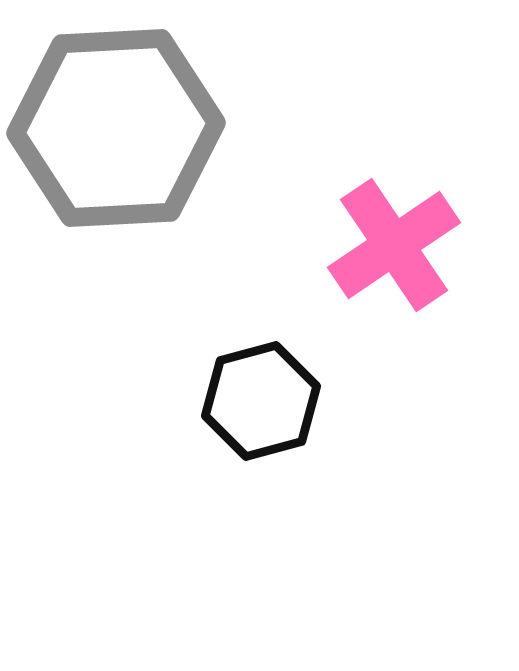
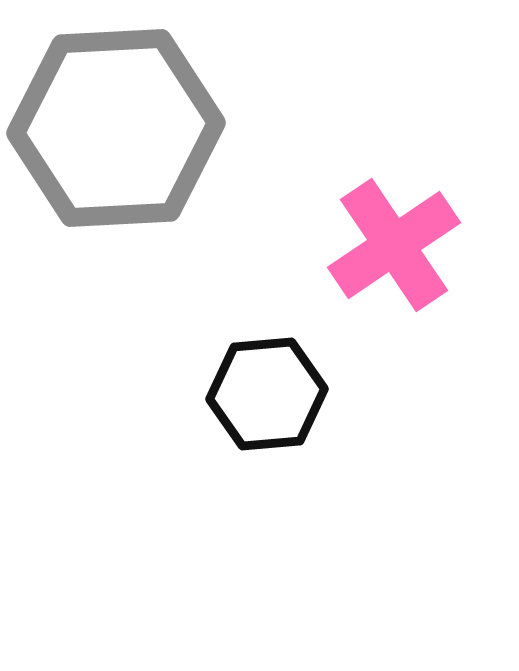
black hexagon: moved 6 px right, 7 px up; rotated 10 degrees clockwise
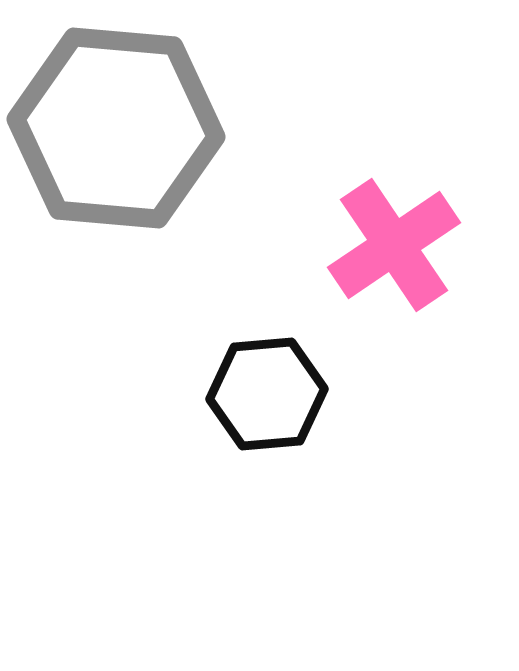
gray hexagon: rotated 8 degrees clockwise
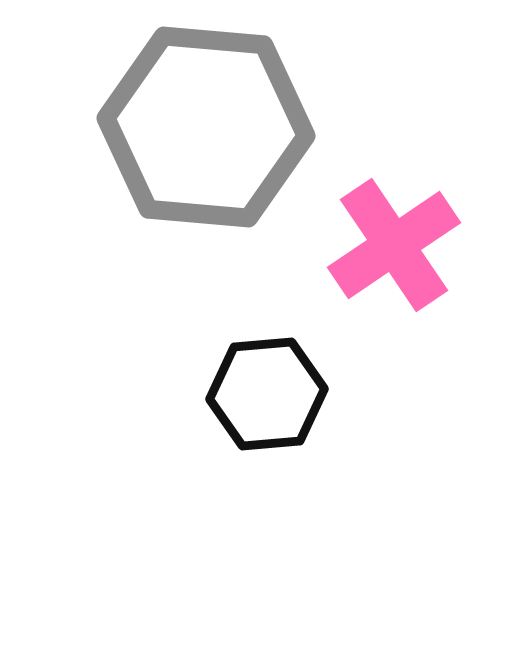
gray hexagon: moved 90 px right, 1 px up
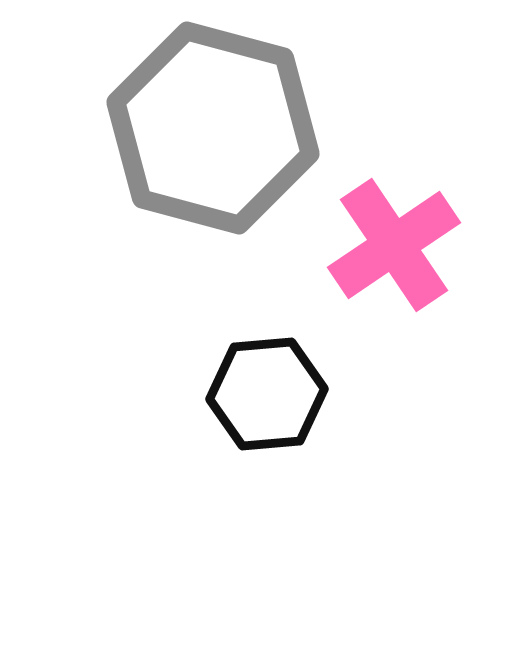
gray hexagon: moved 7 px right, 1 px down; rotated 10 degrees clockwise
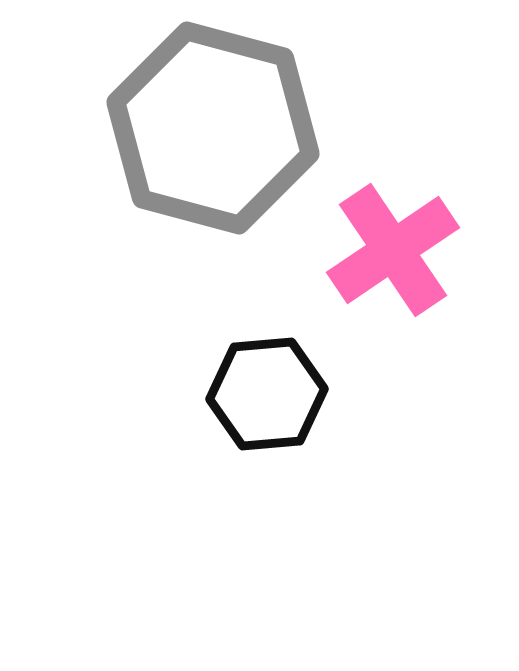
pink cross: moved 1 px left, 5 px down
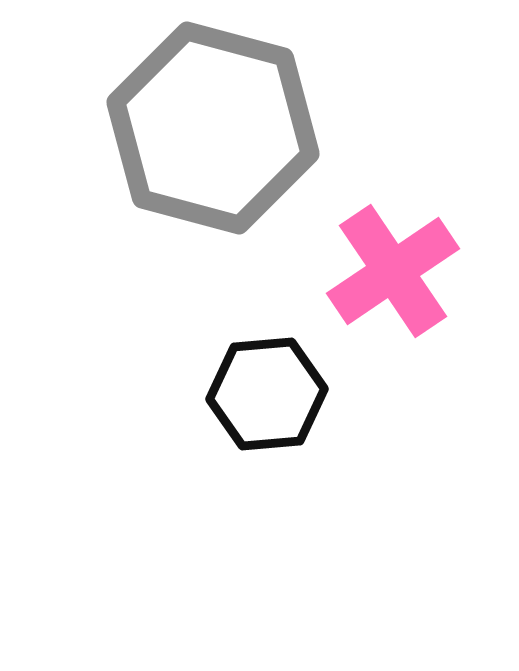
pink cross: moved 21 px down
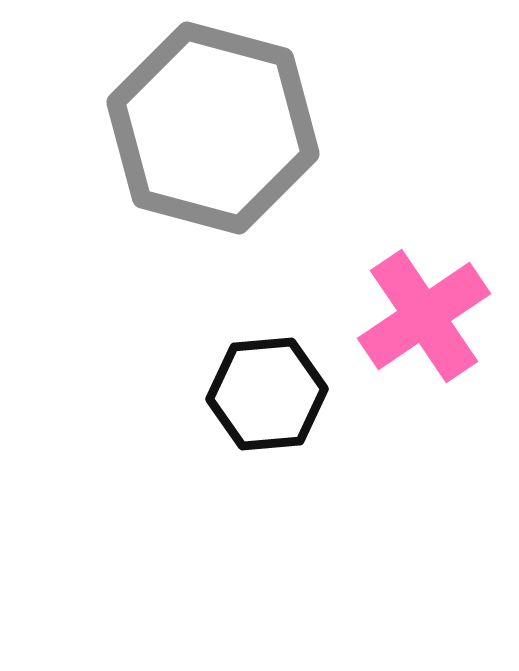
pink cross: moved 31 px right, 45 px down
